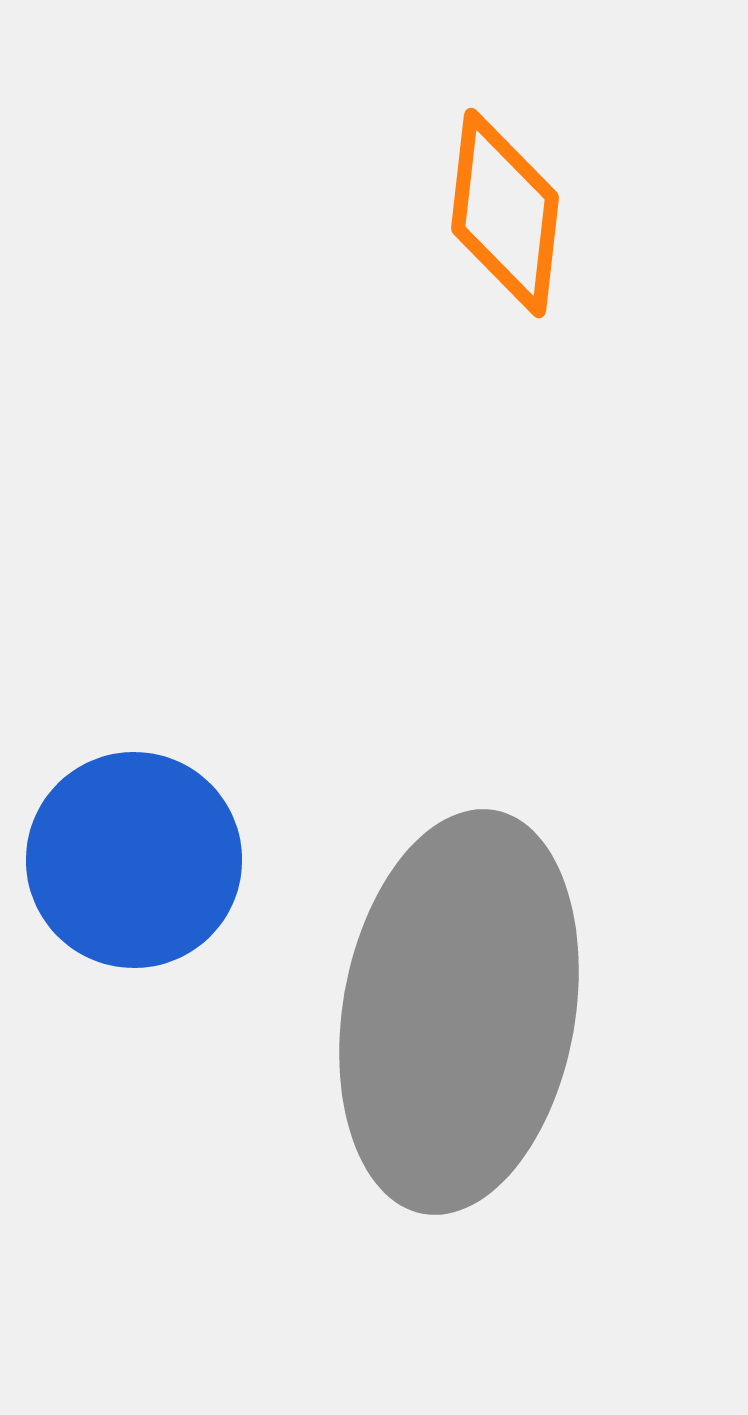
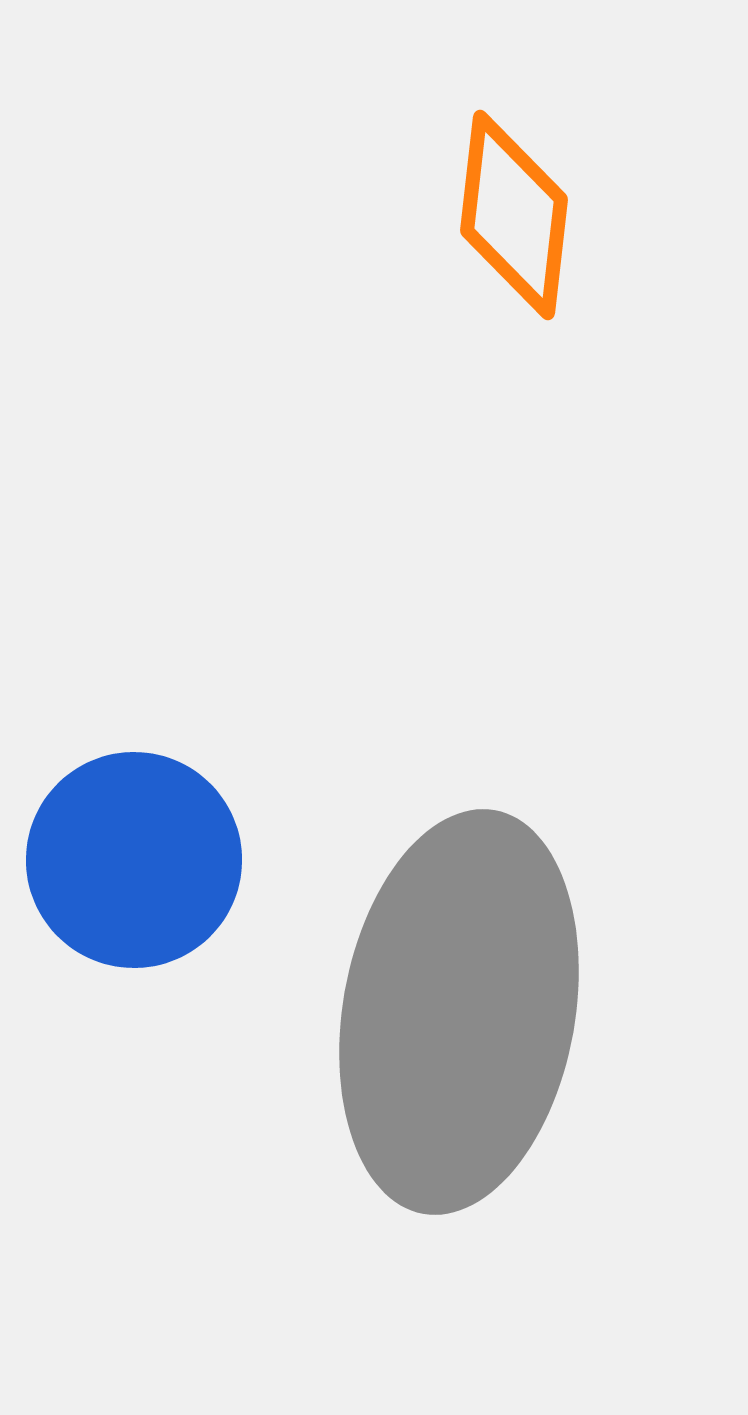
orange diamond: moved 9 px right, 2 px down
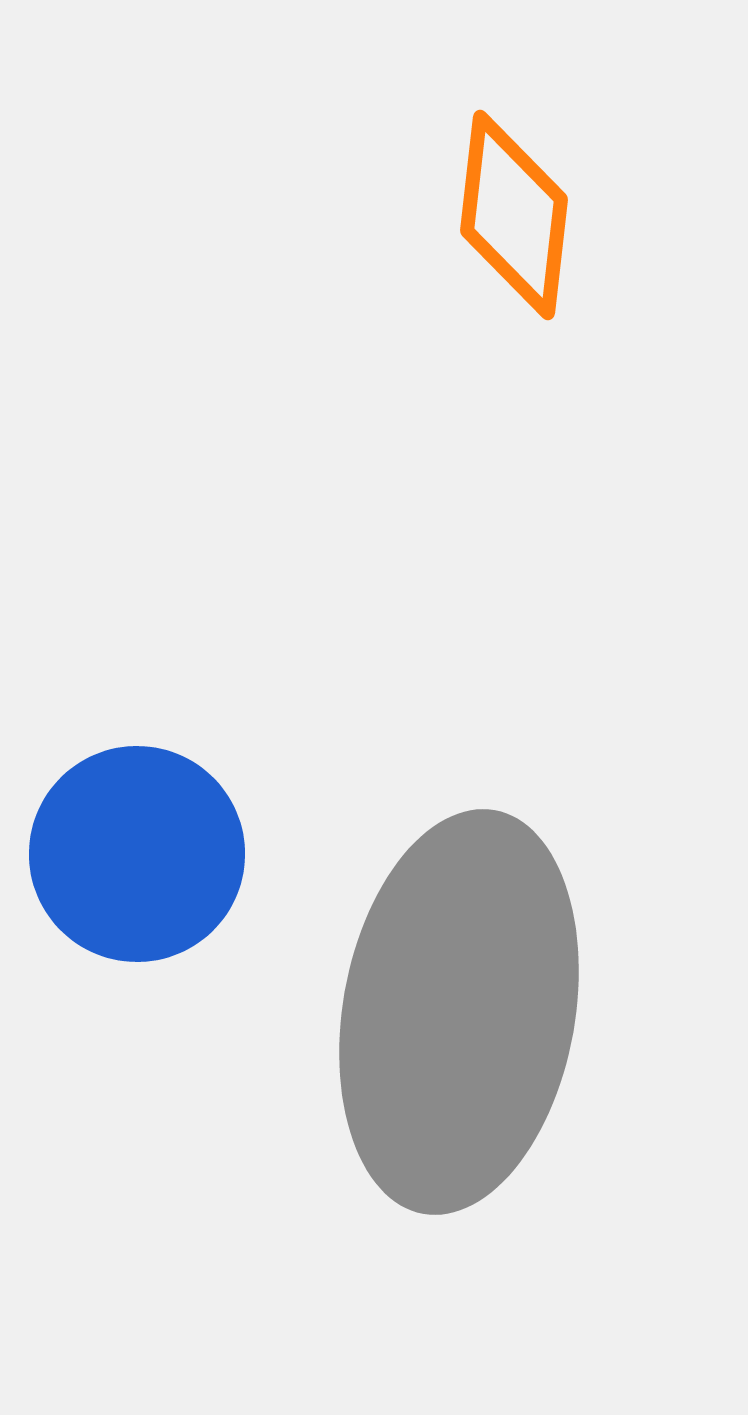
blue circle: moved 3 px right, 6 px up
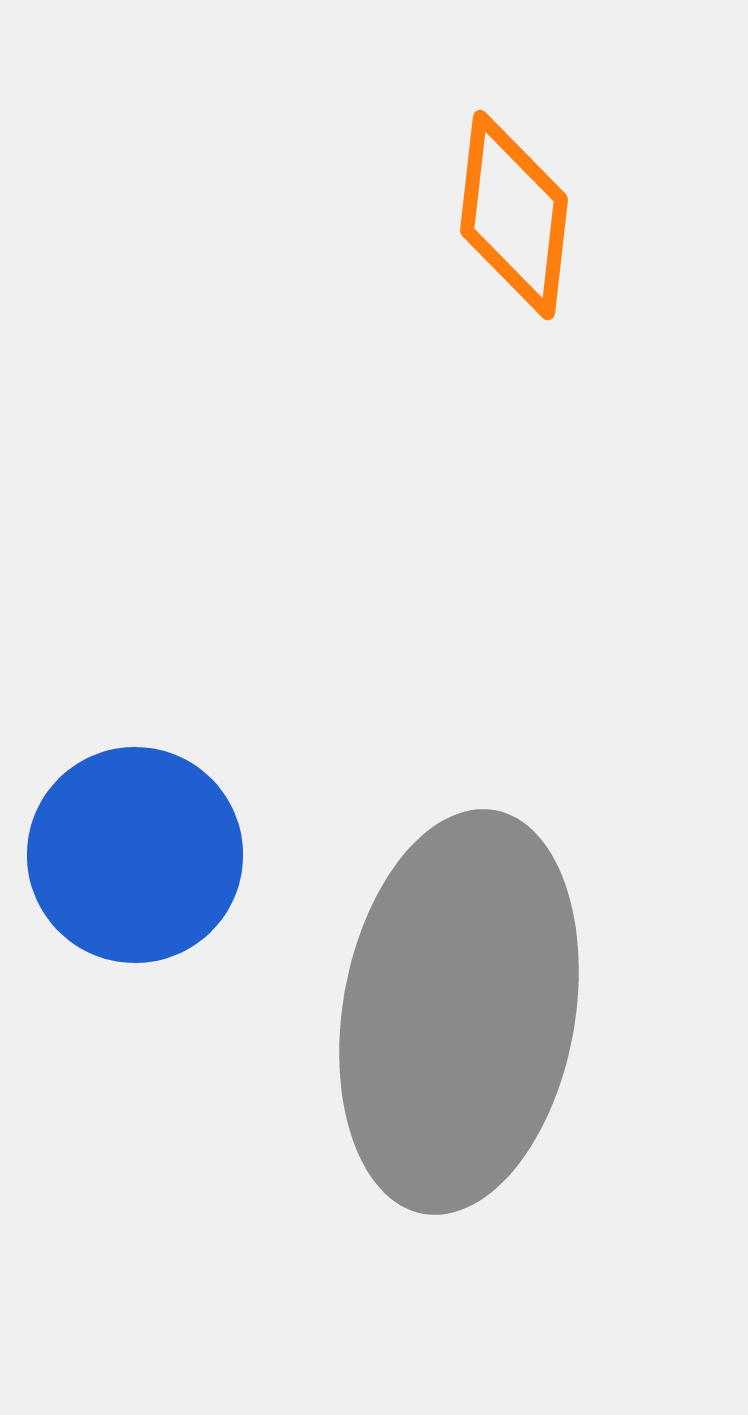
blue circle: moved 2 px left, 1 px down
